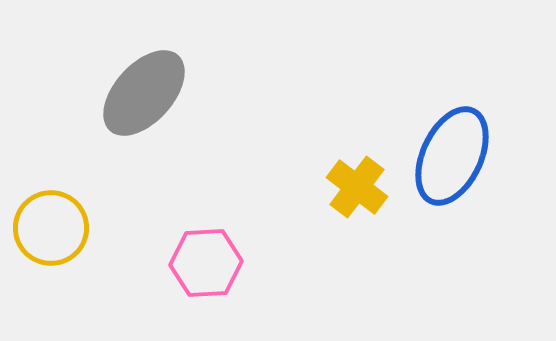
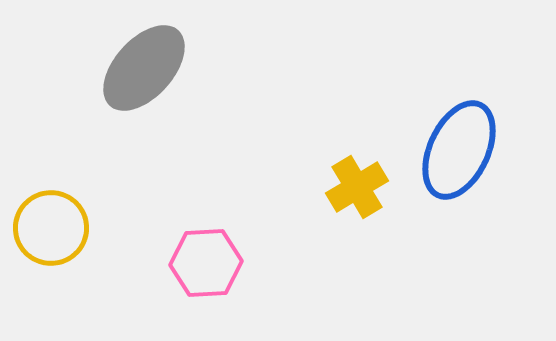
gray ellipse: moved 25 px up
blue ellipse: moved 7 px right, 6 px up
yellow cross: rotated 22 degrees clockwise
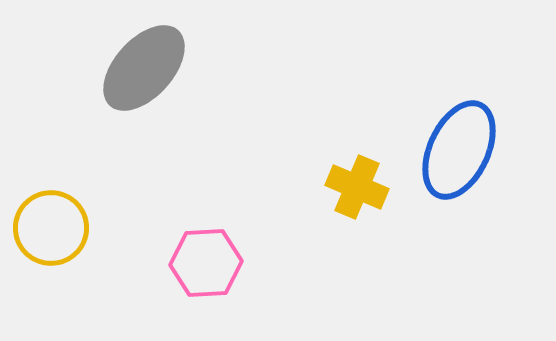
yellow cross: rotated 36 degrees counterclockwise
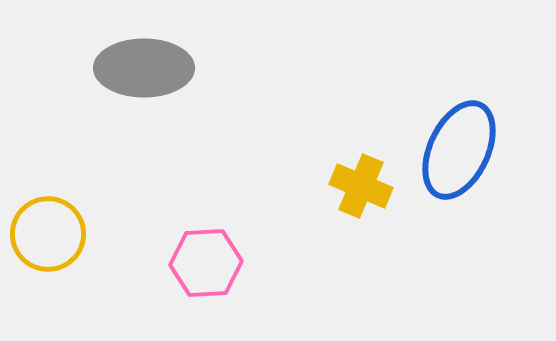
gray ellipse: rotated 48 degrees clockwise
yellow cross: moved 4 px right, 1 px up
yellow circle: moved 3 px left, 6 px down
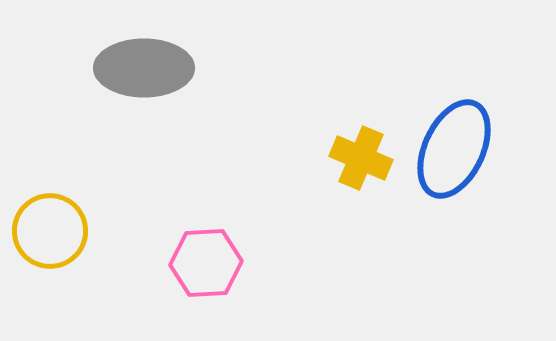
blue ellipse: moved 5 px left, 1 px up
yellow cross: moved 28 px up
yellow circle: moved 2 px right, 3 px up
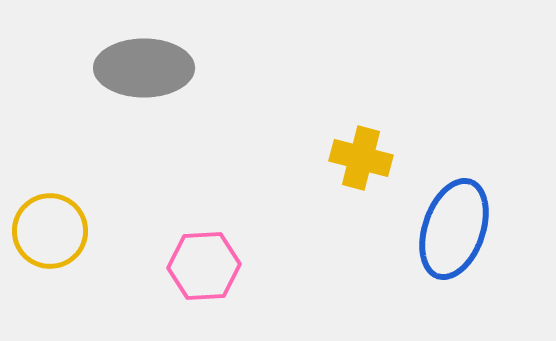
blue ellipse: moved 80 px down; rotated 6 degrees counterclockwise
yellow cross: rotated 8 degrees counterclockwise
pink hexagon: moved 2 px left, 3 px down
